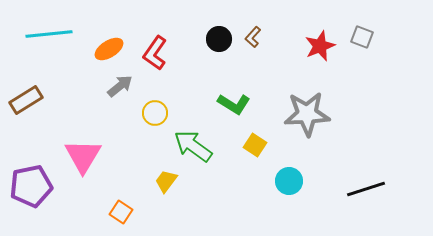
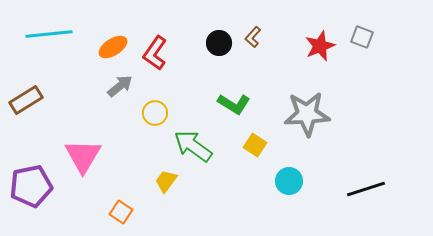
black circle: moved 4 px down
orange ellipse: moved 4 px right, 2 px up
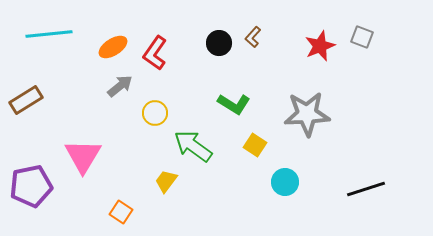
cyan circle: moved 4 px left, 1 px down
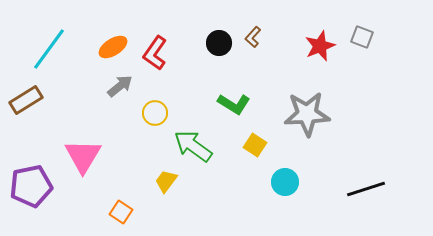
cyan line: moved 15 px down; rotated 48 degrees counterclockwise
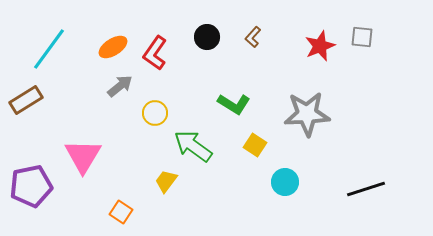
gray square: rotated 15 degrees counterclockwise
black circle: moved 12 px left, 6 px up
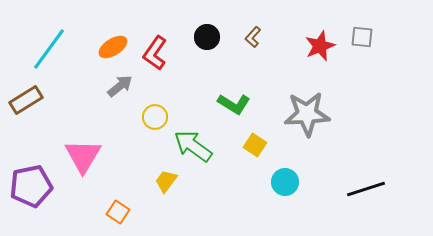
yellow circle: moved 4 px down
orange square: moved 3 px left
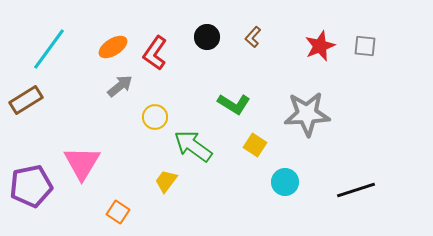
gray square: moved 3 px right, 9 px down
pink triangle: moved 1 px left, 7 px down
black line: moved 10 px left, 1 px down
